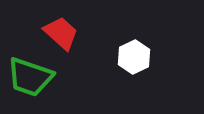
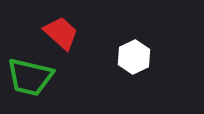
green trapezoid: rotated 6 degrees counterclockwise
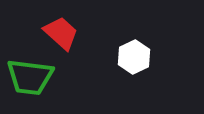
green trapezoid: rotated 6 degrees counterclockwise
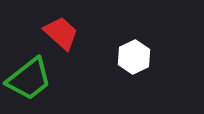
green trapezoid: moved 1 px left, 2 px down; rotated 45 degrees counterclockwise
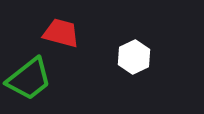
red trapezoid: rotated 27 degrees counterclockwise
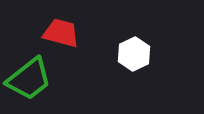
white hexagon: moved 3 px up
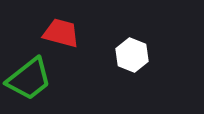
white hexagon: moved 2 px left, 1 px down; rotated 12 degrees counterclockwise
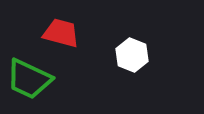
green trapezoid: rotated 63 degrees clockwise
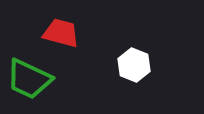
white hexagon: moved 2 px right, 10 px down
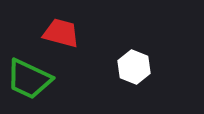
white hexagon: moved 2 px down
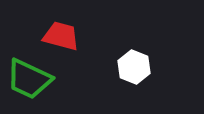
red trapezoid: moved 3 px down
